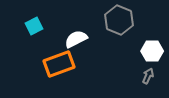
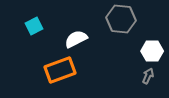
gray hexagon: moved 2 px right, 1 px up; rotated 16 degrees counterclockwise
orange rectangle: moved 1 px right, 6 px down
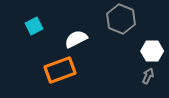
gray hexagon: rotated 16 degrees clockwise
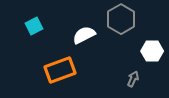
gray hexagon: rotated 8 degrees clockwise
white semicircle: moved 8 px right, 4 px up
gray arrow: moved 15 px left, 3 px down
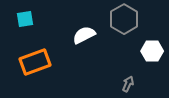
gray hexagon: moved 3 px right
cyan square: moved 9 px left, 7 px up; rotated 18 degrees clockwise
orange rectangle: moved 25 px left, 8 px up
gray arrow: moved 5 px left, 5 px down
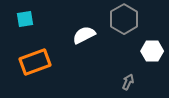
gray arrow: moved 2 px up
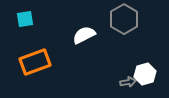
white hexagon: moved 7 px left, 23 px down; rotated 15 degrees counterclockwise
gray arrow: rotated 56 degrees clockwise
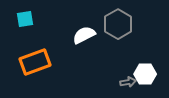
gray hexagon: moved 6 px left, 5 px down
white hexagon: rotated 15 degrees clockwise
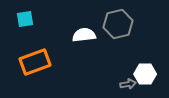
gray hexagon: rotated 16 degrees clockwise
white semicircle: rotated 20 degrees clockwise
gray arrow: moved 2 px down
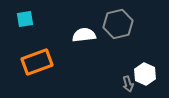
orange rectangle: moved 2 px right
white hexagon: rotated 25 degrees clockwise
gray arrow: rotated 84 degrees clockwise
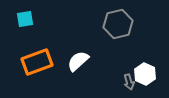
white semicircle: moved 6 px left, 26 px down; rotated 35 degrees counterclockwise
gray arrow: moved 1 px right, 2 px up
